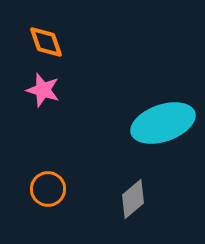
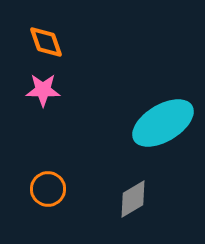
pink star: rotated 16 degrees counterclockwise
cyan ellipse: rotated 12 degrees counterclockwise
gray diamond: rotated 9 degrees clockwise
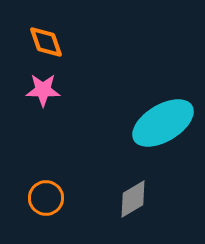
orange circle: moved 2 px left, 9 px down
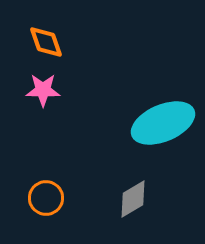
cyan ellipse: rotated 8 degrees clockwise
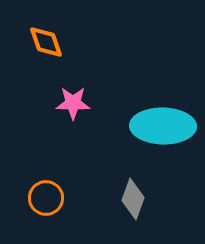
pink star: moved 30 px right, 13 px down
cyan ellipse: moved 3 px down; rotated 24 degrees clockwise
gray diamond: rotated 39 degrees counterclockwise
